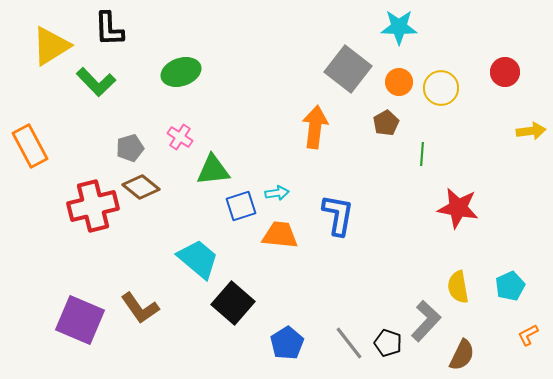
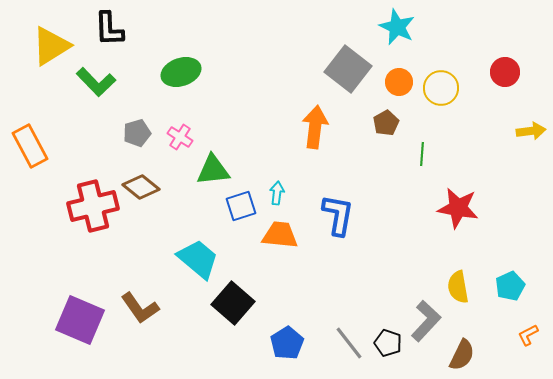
cyan star: moved 2 px left; rotated 24 degrees clockwise
gray pentagon: moved 7 px right, 15 px up
cyan arrow: rotated 75 degrees counterclockwise
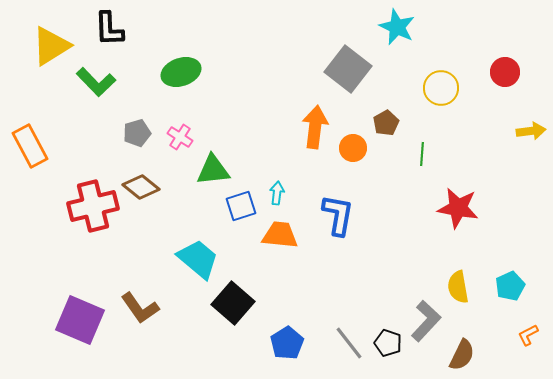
orange circle: moved 46 px left, 66 px down
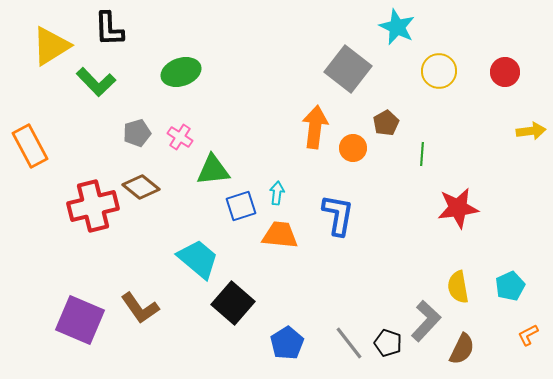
yellow circle: moved 2 px left, 17 px up
red star: rotated 18 degrees counterclockwise
brown semicircle: moved 6 px up
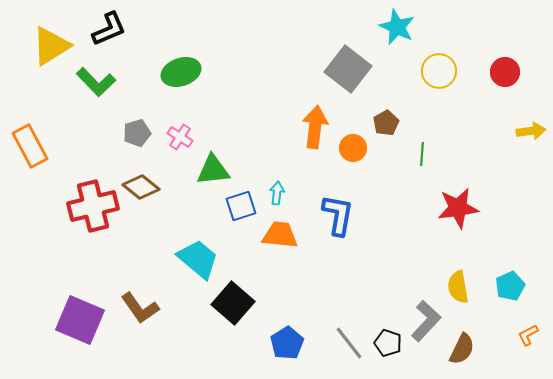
black L-shape: rotated 111 degrees counterclockwise
